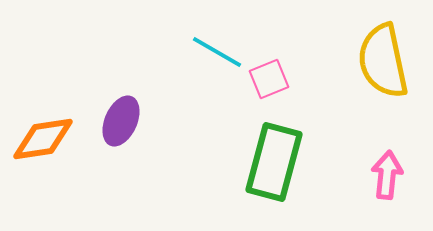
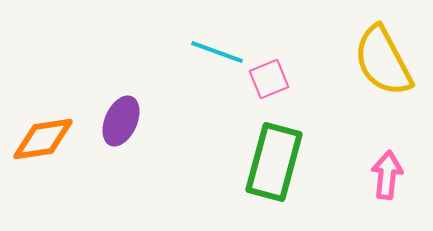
cyan line: rotated 10 degrees counterclockwise
yellow semicircle: rotated 16 degrees counterclockwise
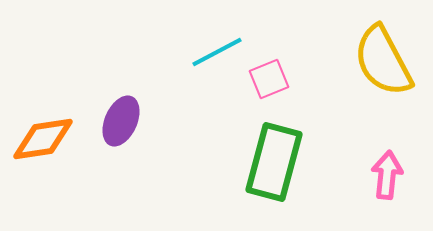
cyan line: rotated 48 degrees counterclockwise
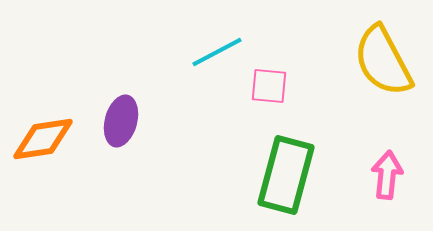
pink square: moved 7 px down; rotated 27 degrees clockwise
purple ellipse: rotated 9 degrees counterclockwise
green rectangle: moved 12 px right, 13 px down
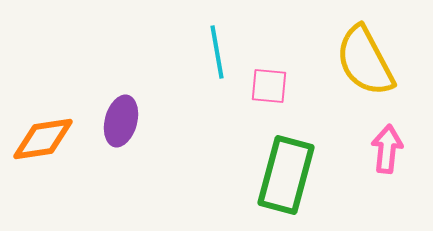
cyan line: rotated 72 degrees counterclockwise
yellow semicircle: moved 18 px left
pink arrow: moved 26 px up
